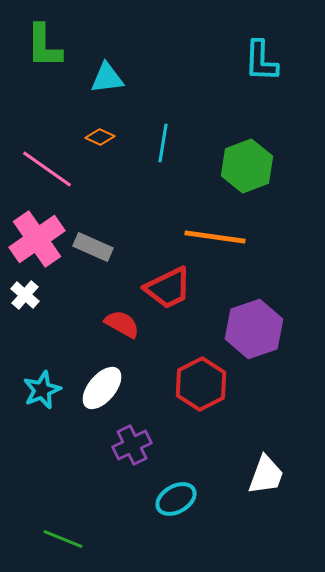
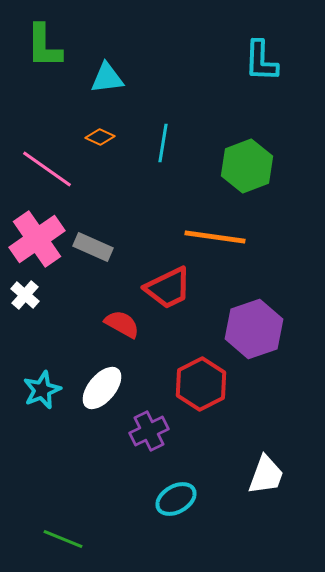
purple cross: moved 17 px right, 14 px up
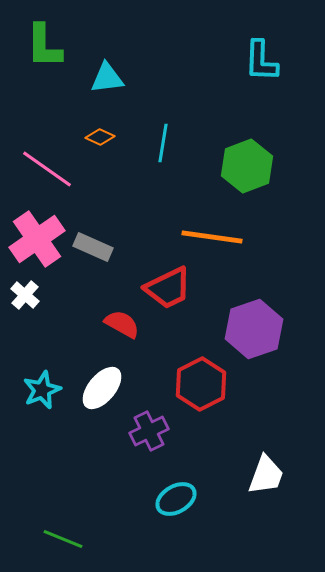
orange line: moved 3 px left
